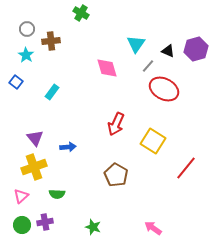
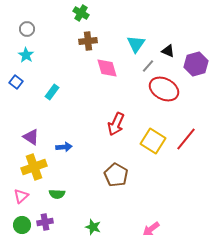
brown cross: moved 37 px right
purple hexagon: moved 15 px down
purple triangle: moved 4 px left, 1 px up; rotated 18 degrees counterclockwise
blue arrow: moved 4 px left
red line: moved 29 px up
pink arrow: moved 2 px left, 1 px down; rotated 72 degrees counterclockwise
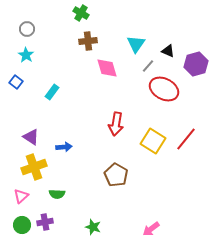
red arrow: rotated 15 degrees counterclockwise
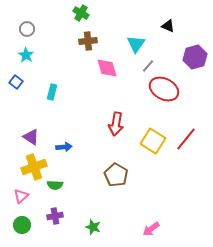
black triangle: moved 25 px up
purple hexagon: moved 1 px left, 7 px up
cyan rectangle: rotated 21 degrees counterclockwise
green semicircle: moved 2 px left, 9 px up
purple cross: moved 10 px right, 6 px up
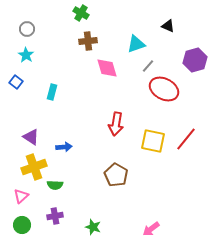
cyan triangle: rotated 36 degrees clockwise
purple hexagon: moved 3 px down
yellow square: rotated 20 degrees counterclockwise
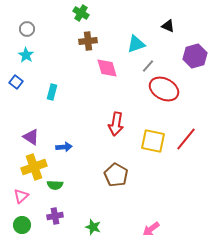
purple hexagon: moved 4 px up
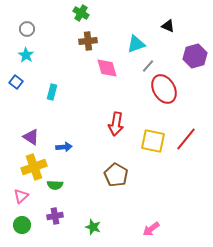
red ellipse: rotated 32 degrees clockwise
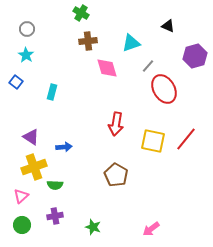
cyan triangle: moved 5 px left, 1 px up
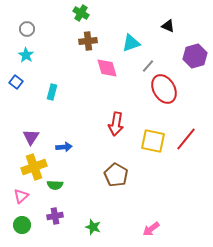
purple triangle: rotated 30 degrees clockwise
